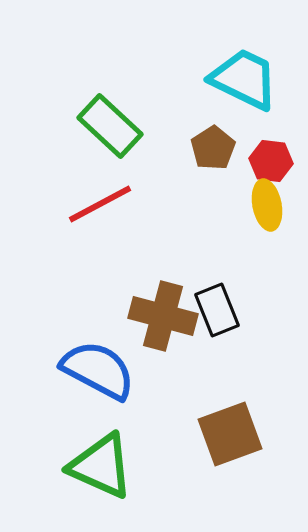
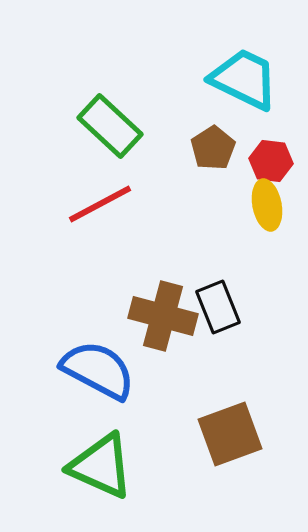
black rectangle: moved 1 px right, 3 px up
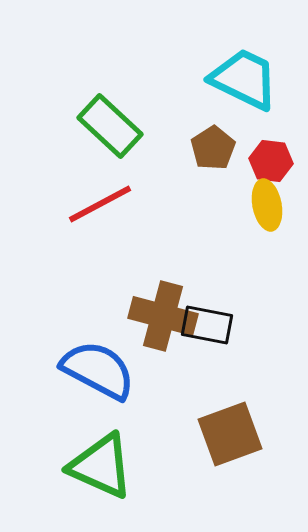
black rectangle: moved 11 px left, 18 px down; rotated 57 degrees counterclockwise
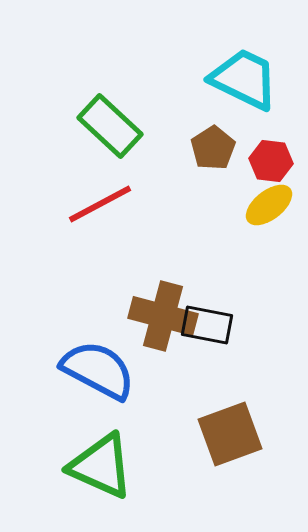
yellow ellipse: moved 2 px right; rotated 63 degrees clockwise
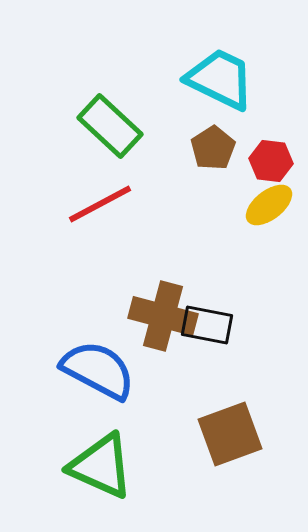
cyan trapezoid: moved 24 px left
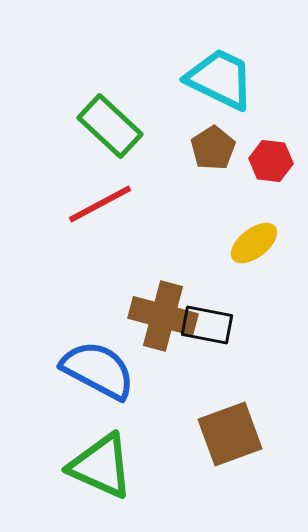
yellow ellipse: moved 15 px left, 38 px down
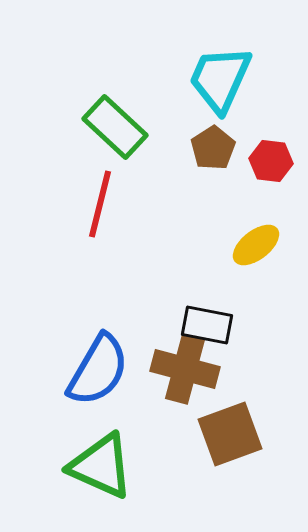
cyan trapezoid: rotated 92 degrees counterclockwise
green rectangle: moved 5 px right, 1 px down
red line: rotated 48 degrees counterclockwise
yellow ellipse: moved 2 px right, 2 px down
brown cross: moved 22 px right, 53 px down
blue semicircle: rotated 92 degrees clockwise
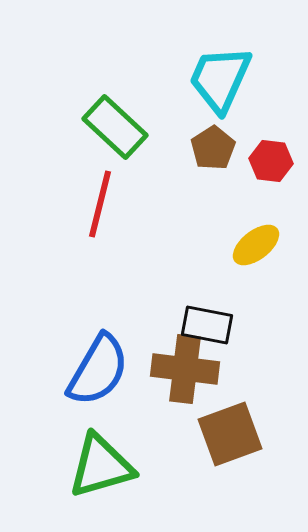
brown cross: rotated 8 degrees counterclockwise
green triangle: rotated 40 degrees counterclockwise
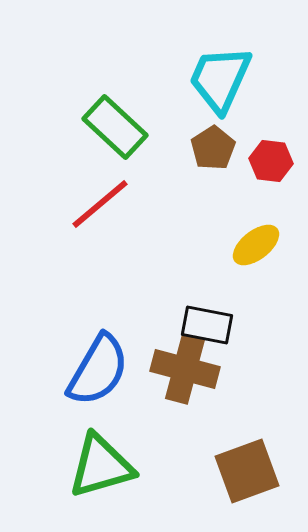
red line: rotated 36 degrees clockwise
brown cross: rotated 8 degrees clockwise
brown square: moved 17 px right, 37 px down
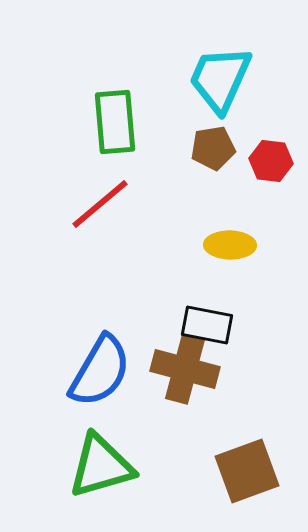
green rectangle: moved 5 px up; rotated 42 degrees clockwise
brown pentagon: rotated 24 degrees clockwise
yellow ellipse: moved 26 px left; rotated 39 degrees clockwise
blue semicircle: moved 2 px right, 1 px down
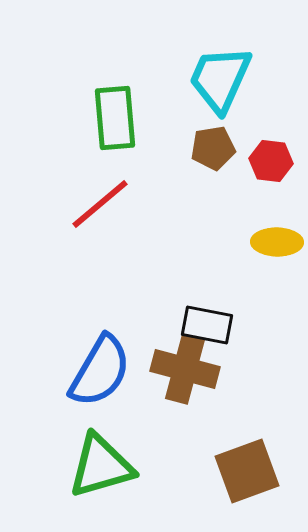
green rectangle: moved 4 px up
yellow ellipse: moved 47 px right, 3 px up
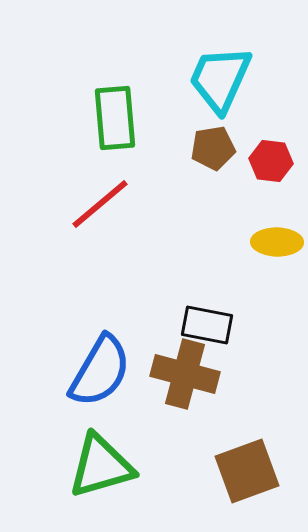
brown cross: moved 5 px down
